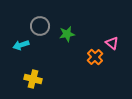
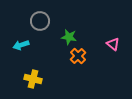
gray circle: moved 5 px up
green star: moved 2 px right, 3 px down; rotated 21 degrees clockwise
pink triangle: moved 1 px right, 1 px down
orange cross: moved 17 px left, 1 px up
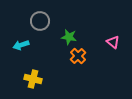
pink triangle: moved 2 px up
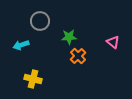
green star: rotated 14 degrees counterclockwise
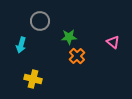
cyan arrow: rotated 56 degrees counterclockwise
orange cross: moved 1 px left
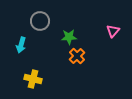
pink triangle: moved 11 px up; rotated 32 degrees clockwise
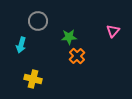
gray circle: moved 2 px left
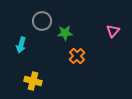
gray circle: moved 4 px right
green star: moved 4 px left, 4 px up
yellow cross: moved 2 px down
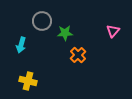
orange cross: moved 1 px right, 1 px up
yellow cross: moved 5 px left
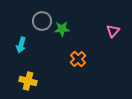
green star: moved 3 px left, 4 px up
orange cross: moved 4 px down
